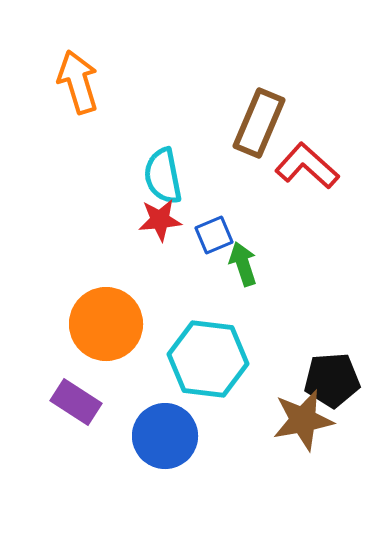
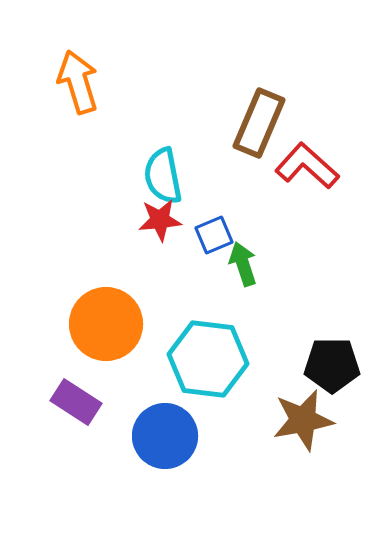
black pentagon: moved 15 px up; rotated 4 degrees clockwise
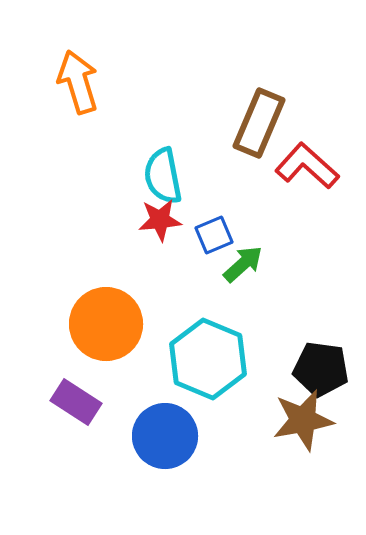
green arrow: rotated 66 degrees clockwise
cyan hexagon: rotated 16 degrees clockwise
black pentagon: moved 11 px left, 4 px down; rotated 8 degrees clockwise
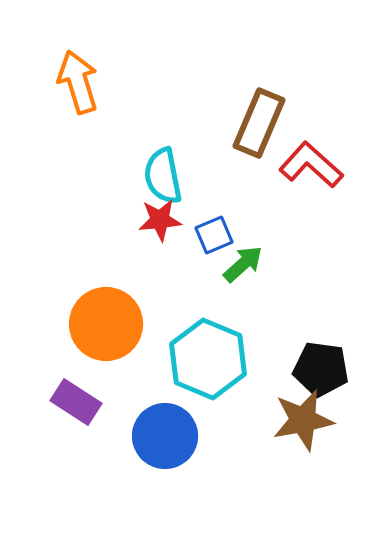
red L-shape: moved 4 px right, 1 px up
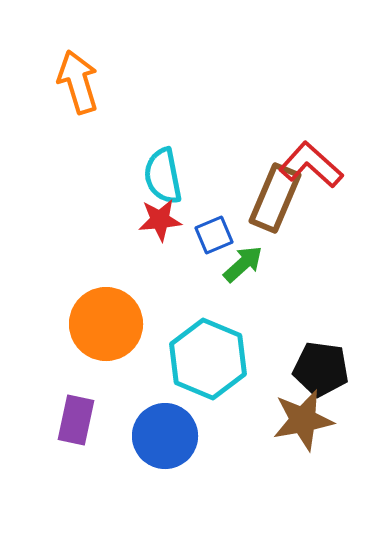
brown rectangle: moved 16 px right, 75 px down
purple rectangle: moved 18 px down; rotated 69 degrees clockwise
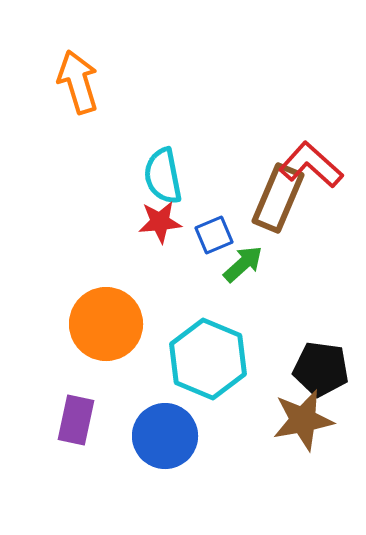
brown rectangle: moved 3 px right
red star: moved 2 px down
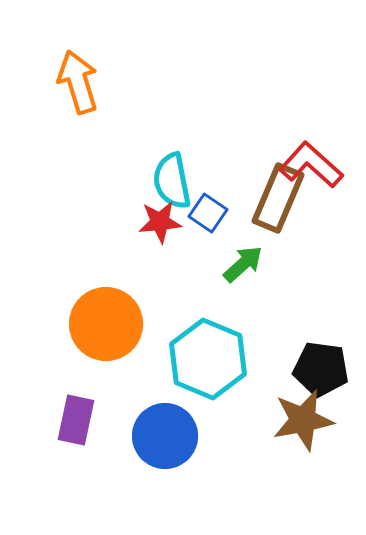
cyan semicircle: moved 9 px right, 5 px down
blue square: moved 6 px left, 22 px up; rotated 33 degrees counterclockwise
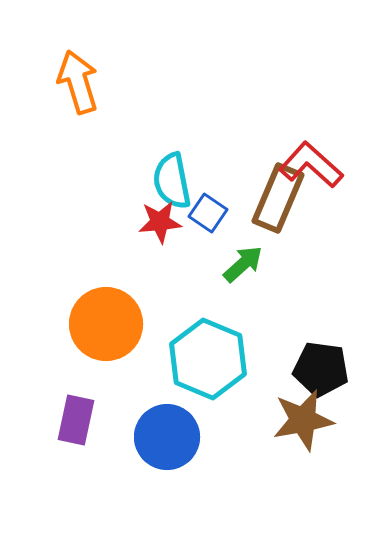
blue circle: moved 2 px right, 1 px down
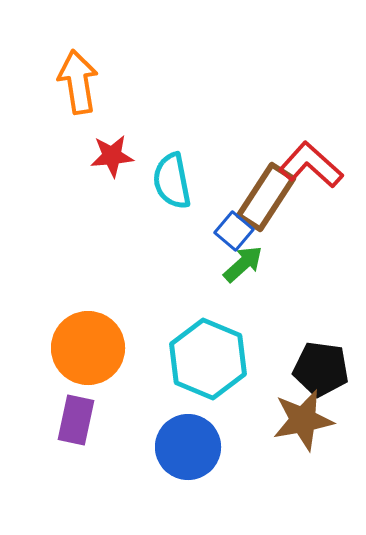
orange arrow: rotated 8 degrees clockwise
brown rectangle: moved 12 px left, 1 px up; rotated 10 degrees clockwise
blue square: moved 26 px right, 18 px down; rotated 6 degrees clockwise
red star: moved 48 px left, 66 px up
orange circle: moved 18 px left, 24 px down
blue circle: moved 21 px right, 10 px down
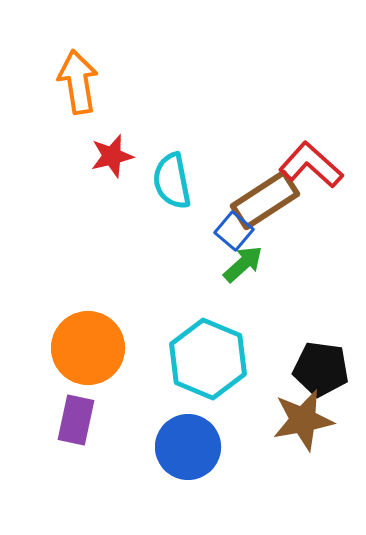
red star: rotated 9 degrees counterclockwise
brown rectangle: moved 1 px left, 3 px down; rotated 24 degrees clockwise
